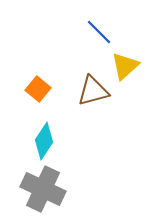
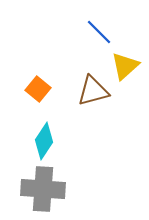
gray cross: rotated 21 degrees counterclockwise
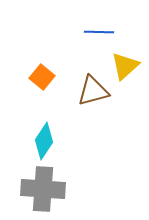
blue line: rotated 44 degrees counterclockwise
orange square: moved 4 px right, 12 px up
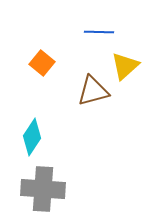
orange square: moved 14 px up
cyan diamond: moved 12 px left, 4 px up
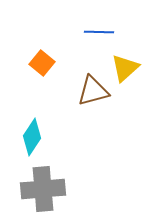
yellow triangle: moved 2 px down
gray cross: rotated 9 degrees counterclockwise
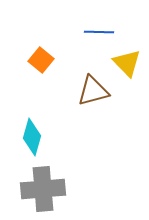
orange square: moved 1 px left, 3 px up
yellow triangle: moved 2 px right, 5 px up; rotated 32 degrees counterclockwise
cyan diamond: rotated 18 degrees counterclockwise
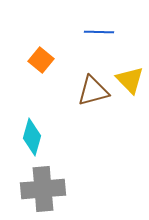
yellow triangle: moved 3 px right, 17 px down
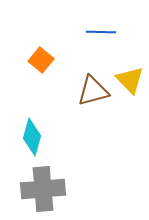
blue line: moved 2 px right
